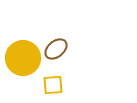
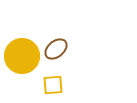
yellow circle: moved 1 px left, 2 px up
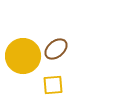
yellow circle: moved 1 px right
